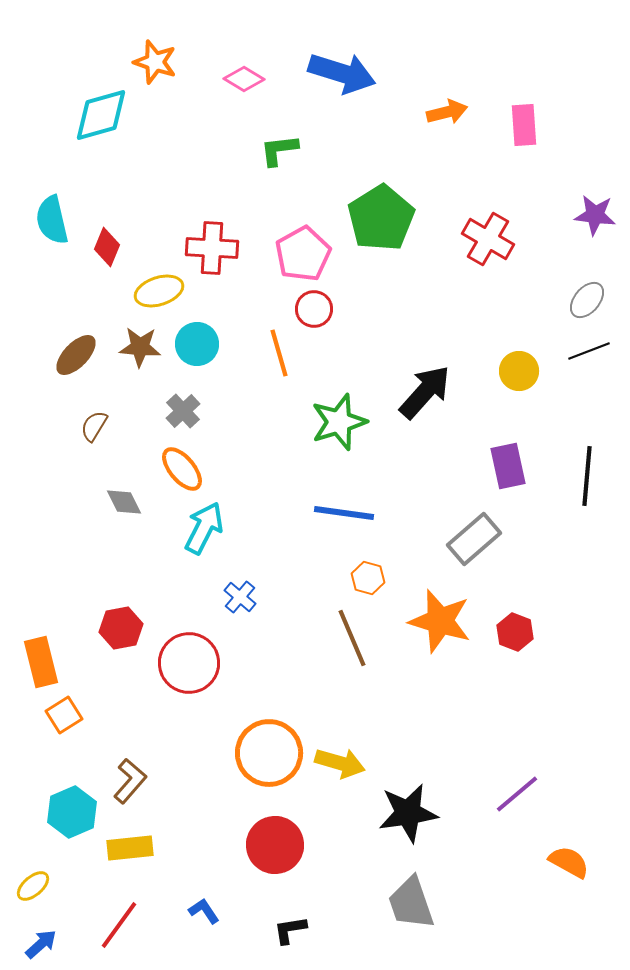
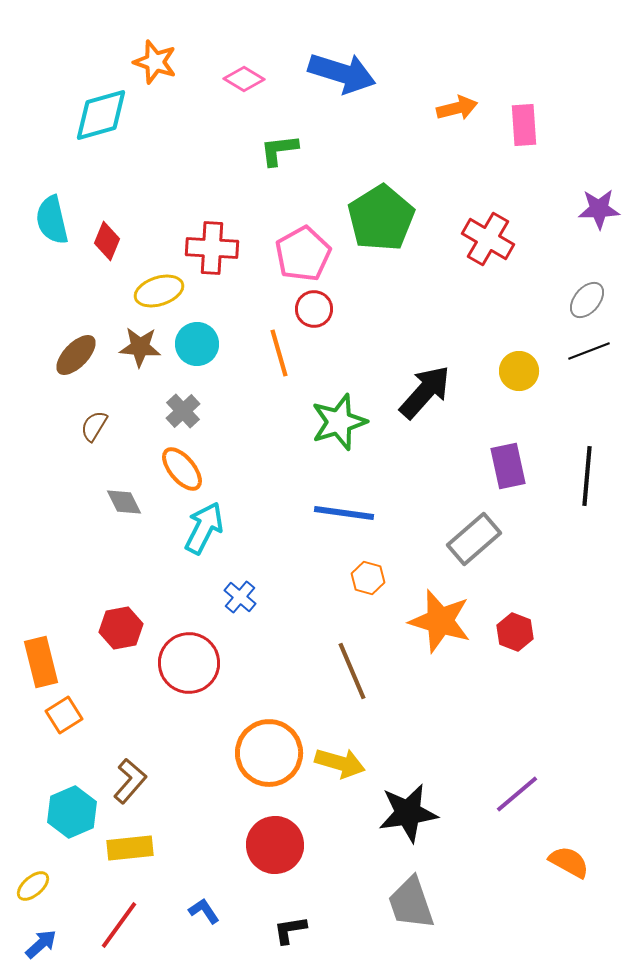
orange arrow at (447, 112): moved 10 px right, 4 px up
purple star at (595, 215): moved 4 px right, 6 px up; rotated 9 degrees counterclockwise
red diamond at (107, 247): moved 6 px up
brown line at (352, 638): moved 33 px down
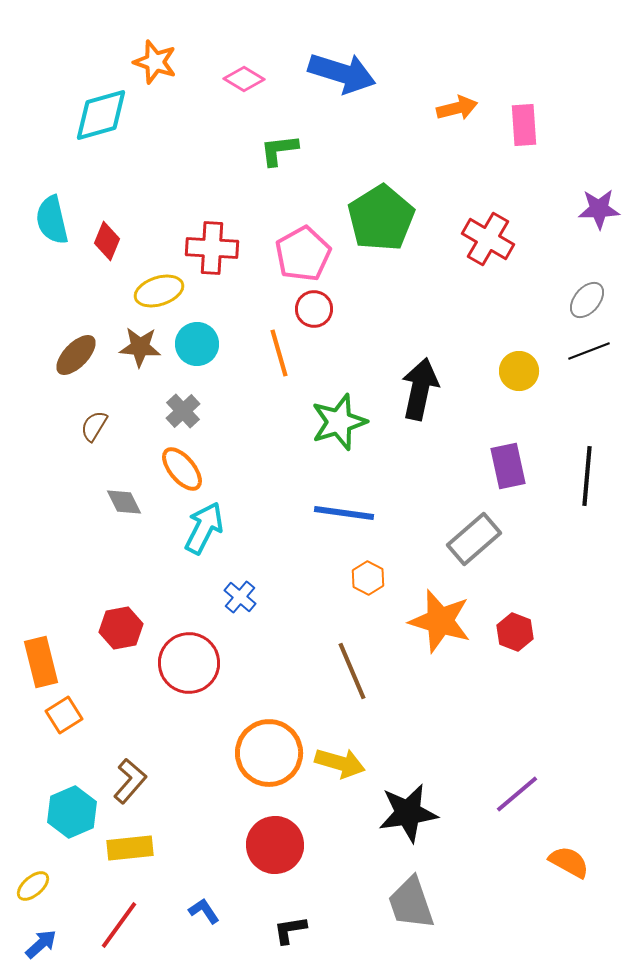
black arrow at (425, 392): moved 5 px left, 3 px up; rotated 30 degrees counterclockwise
orange hexagon at (368, 578): rotated 12 degrees clockwise
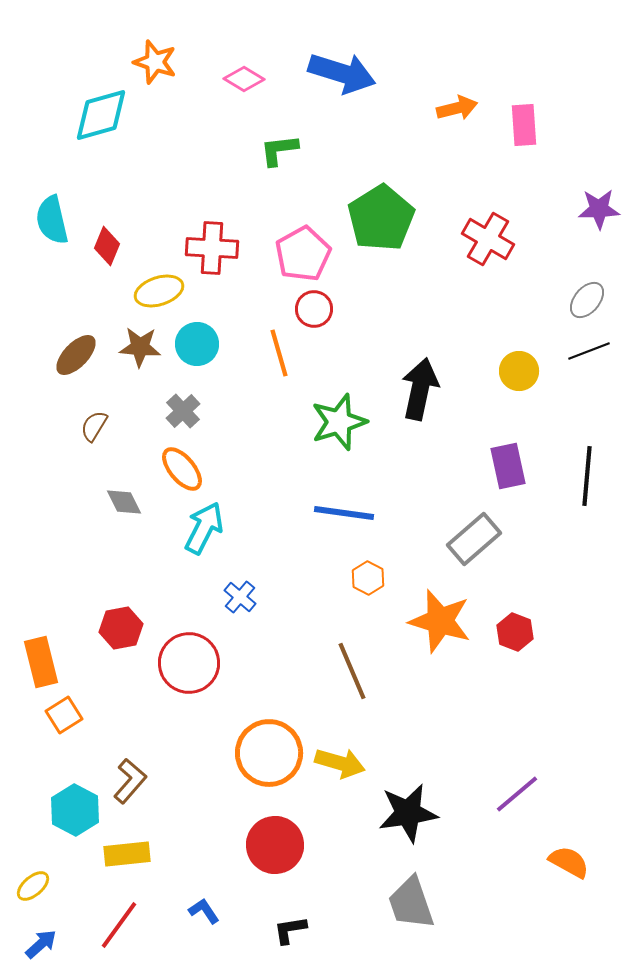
red diamond at (107, 241): moved 5 px down
cyan hexagon at (72, 812): moved 3 px right, 2 px up; rotated 9 degrees counterclockwise
yellow rectangle at (130, 848): moved 3 px left, 6 px down
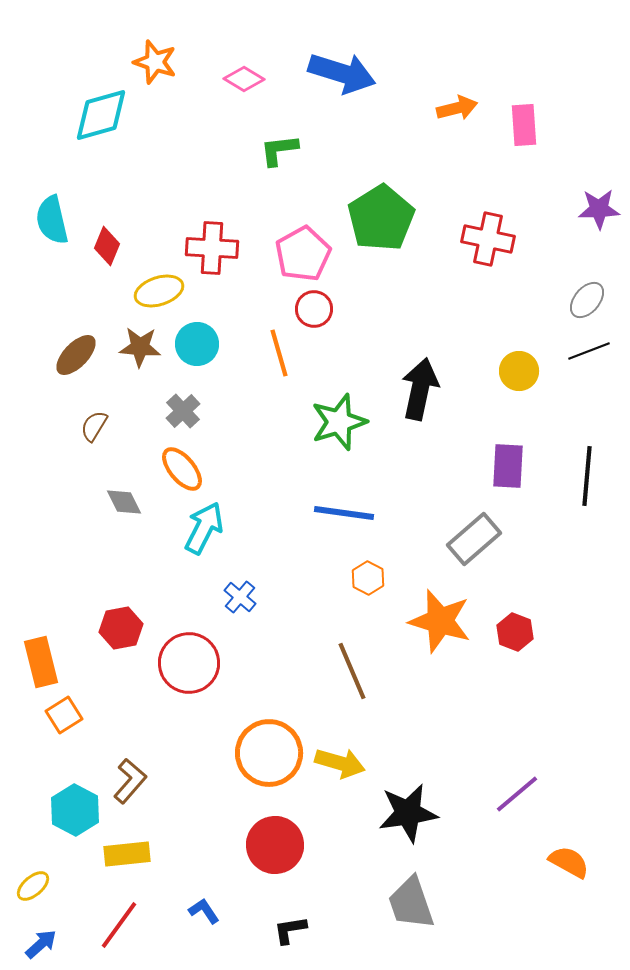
red cross at (488, 239): rotated 18 degrees counterclockwise
purple rectangle at (508, 466): rotated 15 degrees clockwise
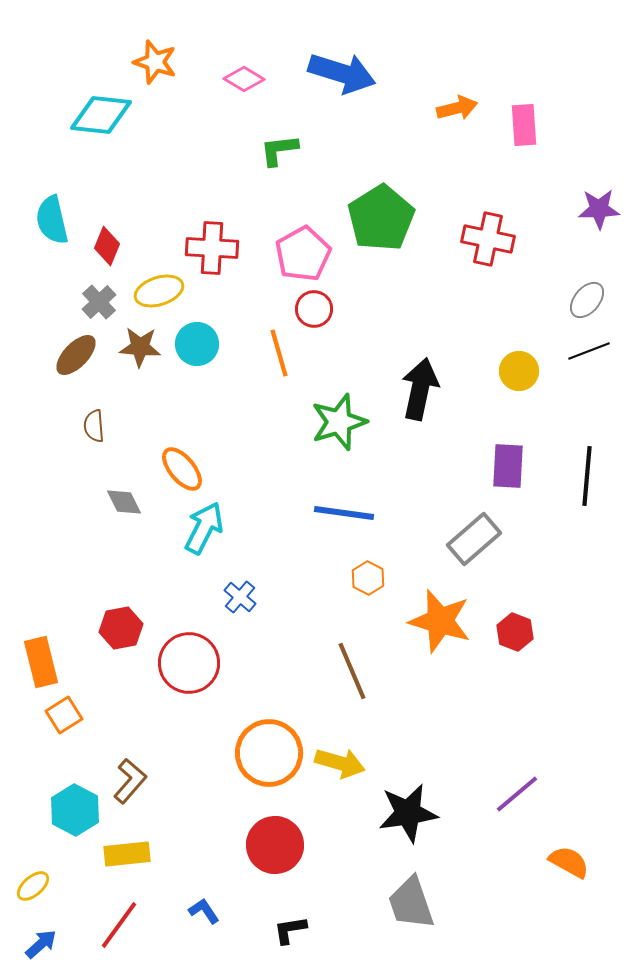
cyan diamond at (101, 115): rotated 22 degrees clockwise
gray cross at (183, 411): moved 84 px left, 109 px up
brown semicircle at (94, 426): rotated 36 degrees counterclockwise
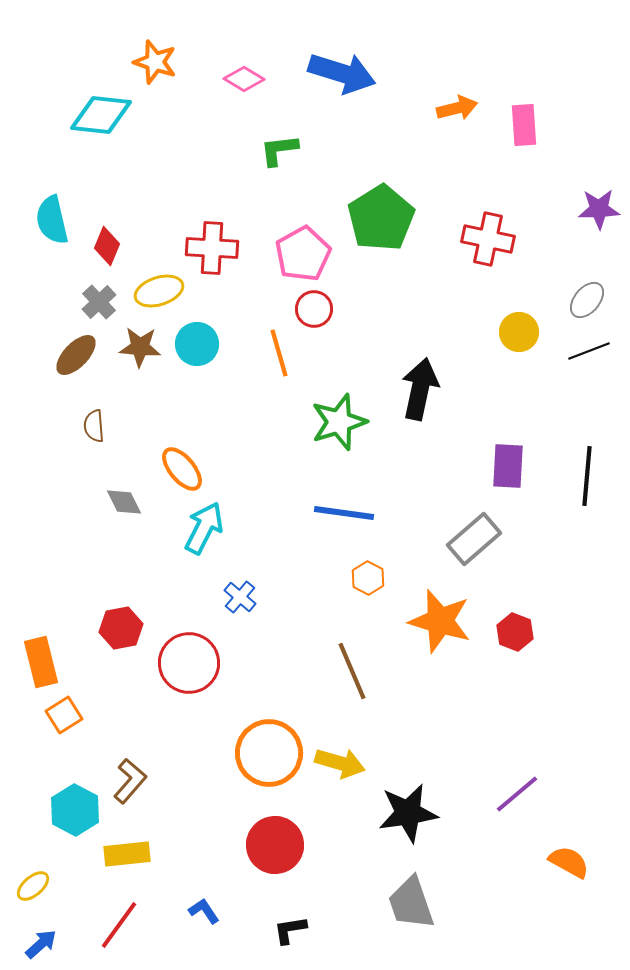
yellow circle at (519, 371): moved 39 px up
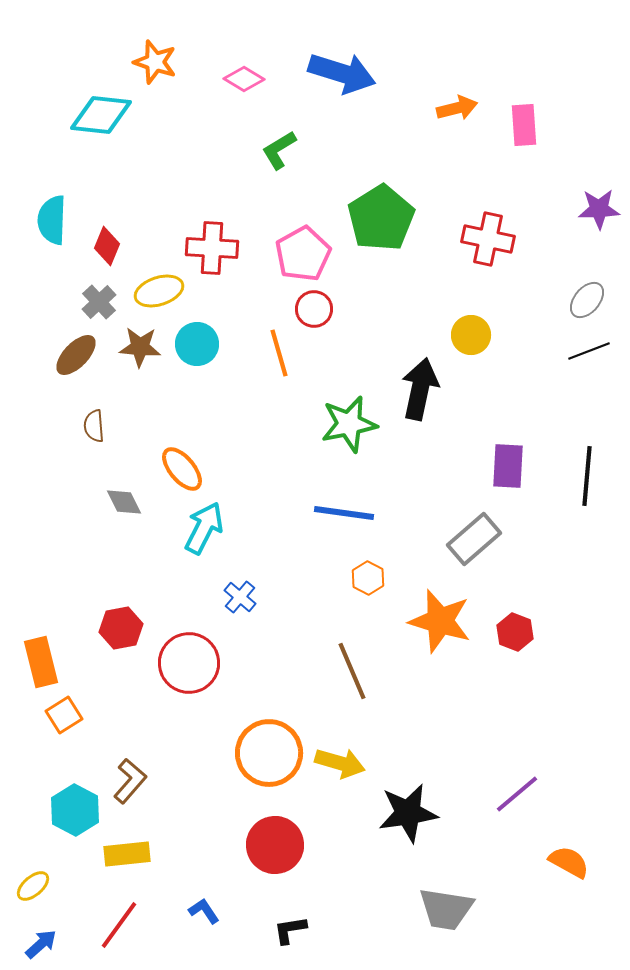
green L-shape at (279, 150): rotated 24 degrees counterclockwise
cyan semicircle at (52, 220): rotated 15 degrees clockwise
yellow circle at (519, 332): moved 48 px left, 3 px down
green star at (339, 422): moved 10 px right, 2 px down; rotated 6 degrees clockwise
gray trapezoid at (411, 903): moved 35 px right, 6 px down; rotated 62 degrees counterclockwise
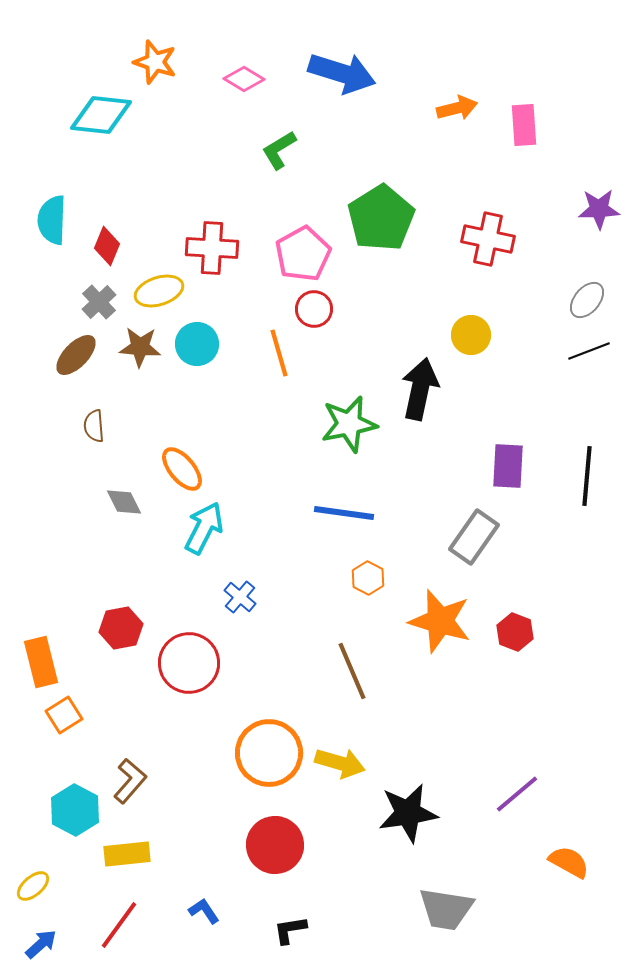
gray rectangle at (474, 539): moved 2 px up; rotated 14 degrees counterclockwise
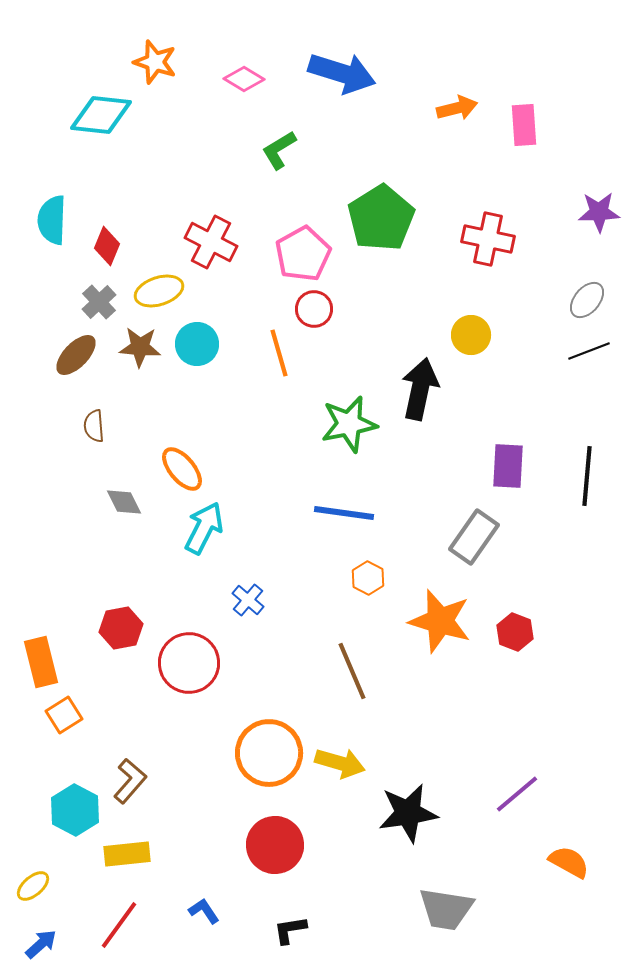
purple star at (599, 209): moved 3 px down
red cross at (212, 248): moved 1 px left, 6 px up; rotated 24 degrees clockwise
blue cross at (240, 597): moved 8 px right, 3 px down
